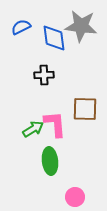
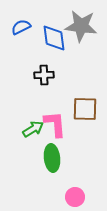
green ellipse: moved 2 px right, 3 px up
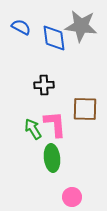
blue semicircle: rotated 54 degrees clockwise
black cross: moved 10 px down
green arrow: rotated 90 degrees counterclockwise
pink circle: moved 3 px left
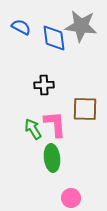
pink circle: moved 1 px left, 1 px down
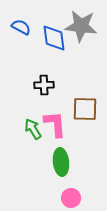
green ellipse: moved 9 px right, 4 px down
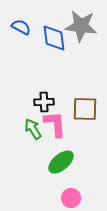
black cross: moved 17 px down
green ellipse: rotated 56 degrees clockwise
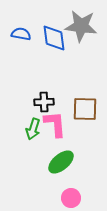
blue semicircle: moved 7 px down; rotated 18 degrees counterclockwise
green arrow: rotated 130 degrees counterclockwise
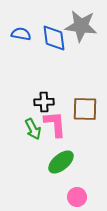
green arrow: rotated 45 degrees counterclockwise
pink circle: moved 6 px right, 1 px up
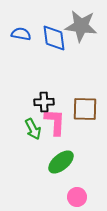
pink L-shape: moved 2 px up; rotated 8 degrees clockwise
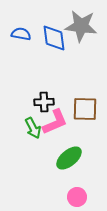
pink L-shape: rotated 64 degrees clockwise
green arrow: moved 1 px up
green ellipse: moved 8 px right, 4 px up
